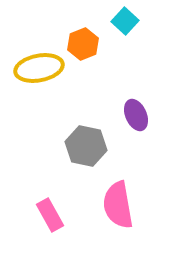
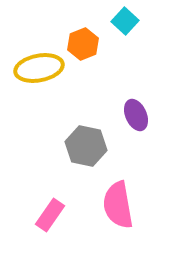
pink rectangle: rotated 64 degrees clockwise
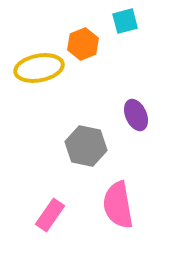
cyan square: rotated 32 degrees clockwise
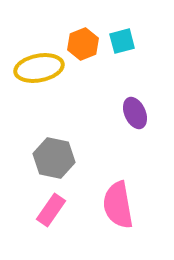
cyan square: moved 3 px left, 20 px down
purple ellipse: moved 1 px left, 2 px up
gray hexagon: moved 32 px left, 12 px down
pink rectangle: moved 1 px right, 5 px up
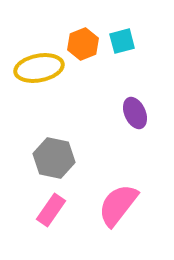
pink semicircle: rotated 48 degrees clockwise
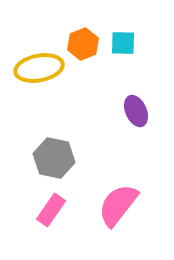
cyan square: moved 1 px right, 2 px down; rotated 16 degrees clockwise
purple ellipse: moved 1 px right, 2 px up
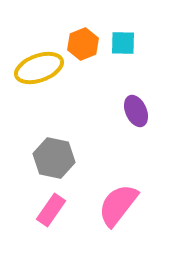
yellow ellipse: rotated 9 degrees counterclockwise
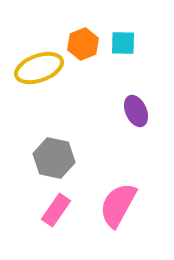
pink semicircle: rotated 9 degrees counterclockwise
pink rectangle: moved 5 px right
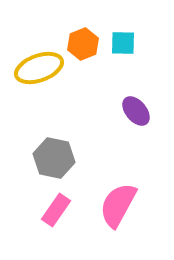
purple ellipse: rotated 16 degrees counterclockwise
